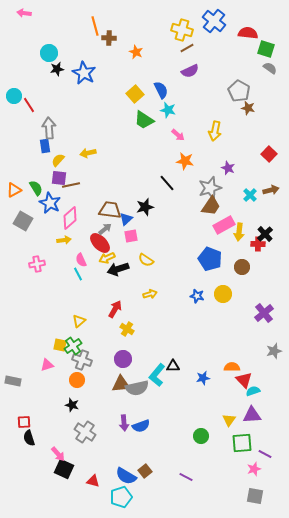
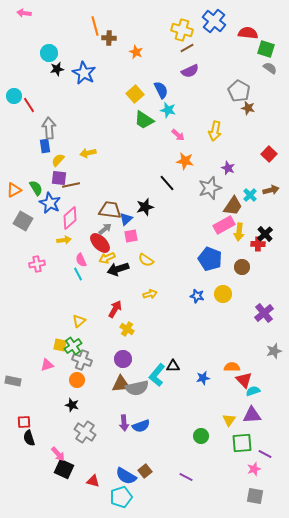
brown trapezoid at (211, 206): moved 22 px right
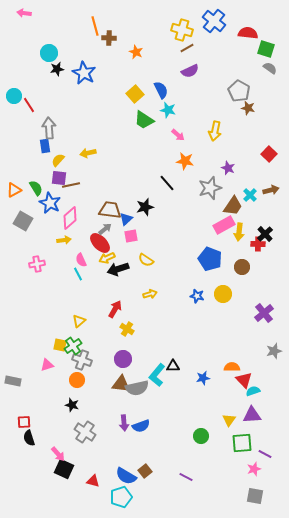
brown triangle at (121, 384): rotated 12 degrees clockwise
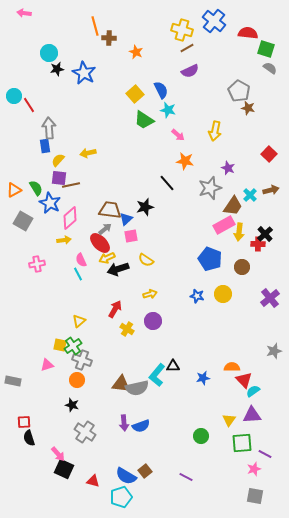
purple cross at (264, 313): moved 6 px right, 15 px up
purple circle at (123, 359): moved 30 px right, 38 px up
cyan semicircle at (253, 391): rotated 16 degrees counterclockwise
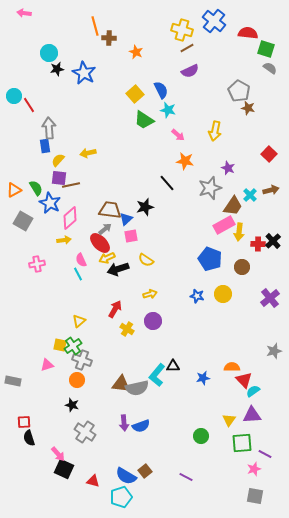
black cross at (265, 234): moved 8 px right, 7 px down
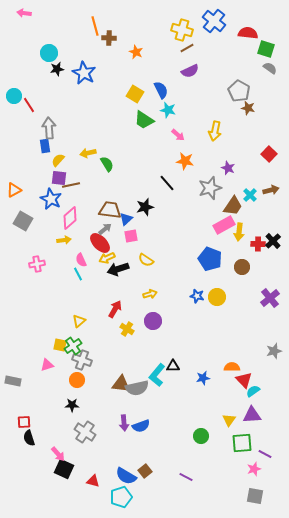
yellow square at (135, 94): rotated 18 degrees counterclockwise
green semicircle at (36, 188): moved 71 px right, 24 px up
blue star at (50, 203): moved 1 px right, 4 px up
yellow circle at (223, 294): moved 6 px left, 3 px down
black star at (72, 405): rotated 16 degrees counterclockwise
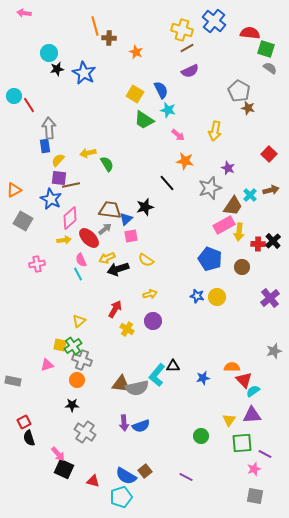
red semicircle at (248, 33): moved 2 px right
red ellipse at (100, 243): moved 11 px left, 5 px up
red square at (24, 422): rotated 24 degrees counterclockwise
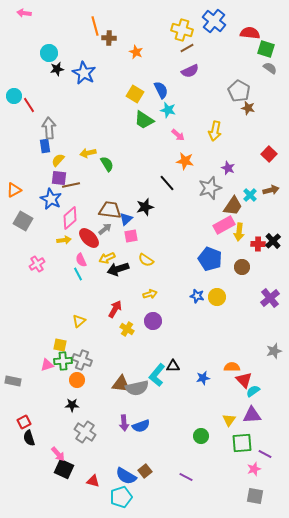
pink cross at (37, 264): rotated 21 degrees counterclockwise
green cross at (73, 346): moved 10 px left, 15 px down; rotated 30 degrees clockwise
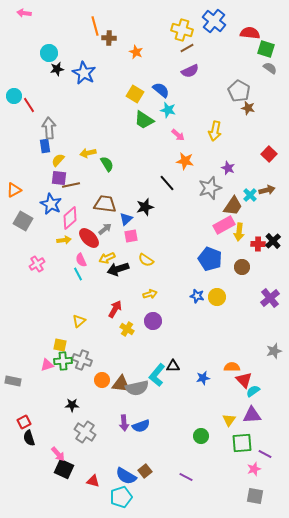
blue semicircle at (161, 90): rotated 24 degrees counterclockwise
brown arrow at (271, 190): moved 4 px left
blue star at (51, 199): moved 5 px down
brown trapezoid at (110, 210): moved 5 px left, 6 px up
orange circle at (77, 380): moved 25 px right
